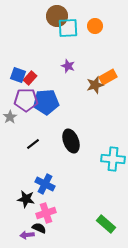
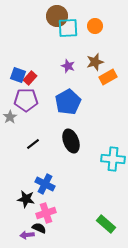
brown star: moved 23 px up
blue pentagon: moved 22 px right; rotated 25 degrees counterclockwise
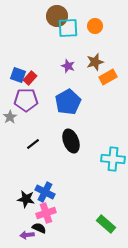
blue cross: moved 8 px down
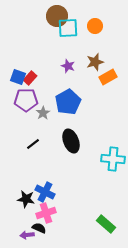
blue square: moved 2 px down
gray star: moved 33 px right, 4 px up
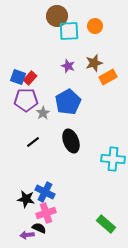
cyan square: moved 1 px right, 3 px down
brown star: moved 1 px left, 1 px down
black line: moved 2 px up
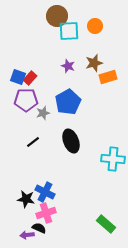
orange rectangle: rotated 12 degrees clockwise
gray star: rotated 16 degrees clockwise
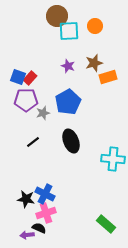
blue cross: moved 2 px down
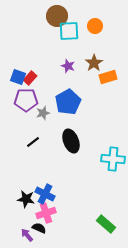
brown star: rotated 18 degrees counterclockwise
purple arrow: rotated 56 degrees clockwise
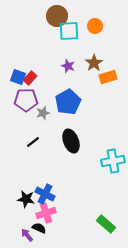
cyan cross: moved 2 px down; rotated 15 degrees counterclockwise
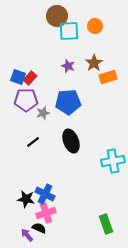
blue pentagon: rotated 25 degrees clockwise
green rectangle: rotated 30 degrees clockwise
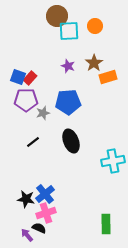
blue cross: rotated 24 degrees clockwise
green rectangle: rotated 18 degrees clockwise
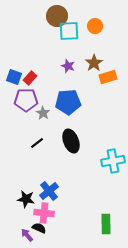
blue square: moved 4 px left
gray star: rotated 24 degrees counterclockwise
black line: moved 4 px right, 1 px down
blue cross: moved 4 px right, 3 px up
pink cross: moved 2 px left; rotated 24 degrees clockwise
